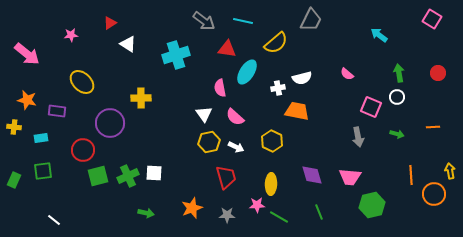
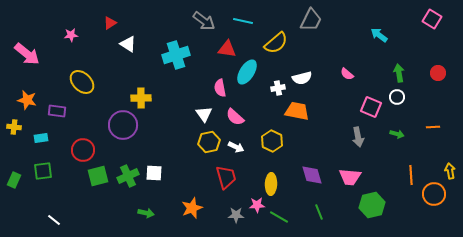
purple circle at (110, 123): moved 13 px right, 2 px down
gray star at (227, 215): moved 9 px right
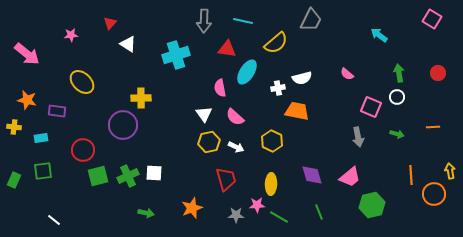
gray arrow at (204, 21): rotated 55 degrees clockwise
red triangle at (110, 23): rotated 16 degrees counterclockwise
red trapezoid at (226, 177): moved 2 px down
pink trapezoid at (350, 177): rotated 45 degrees counterclockwise
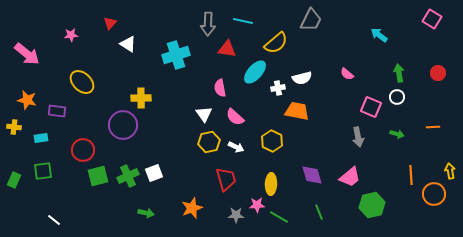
gray arrow at (204, 21): moved 4 px right, 3 px down
cyan ellipse at (247, 72): moved 8 px right; rotated 10 degrees clockwise
white square at (154, 173): rotated 24 degrees counterclockwise
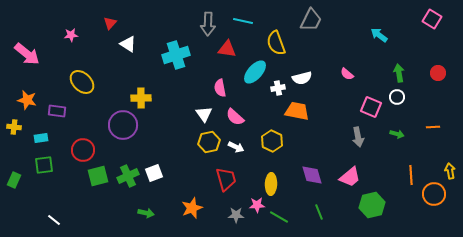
yellow semicircle at (276, 43): rotated 110 degrees clockwise
green square at (43, 171): moved 1 px right, 6 px up
